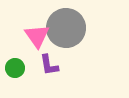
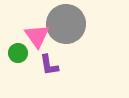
gray circle: moved 4 px up
green circle: moved 3 px right, 15 px up
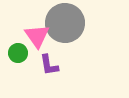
gray circle: moved 1 px left, 1 px up
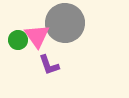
green circle: moved 13 px up
purple L-shape: rotated 10 degrees counterclockwise
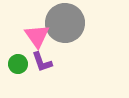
green circle: moved 24 px down
purple L-shape: moved 7 px left, 3 px up
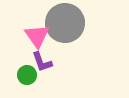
green circle: moved 9 px right, 11 px down
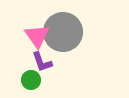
gray circle: moved 2 px left, 9 px down
green circle: moved 4 px right, 5 px down
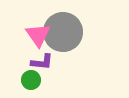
pink triangle: moved 1 px right, 1 px up
purple L-shape: rotated 65 degrees counterclockwise
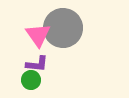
gray circle: moved 4 px up
purple L-shape: moved 5 px left, 2 px down
